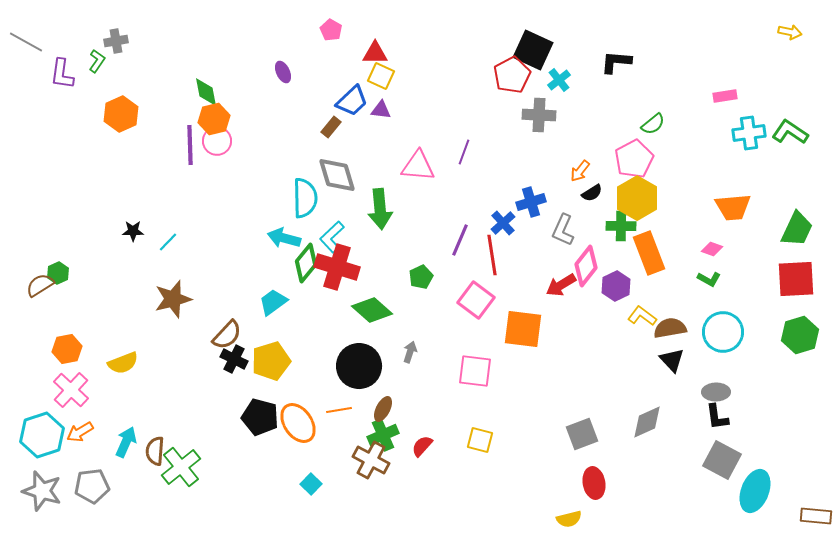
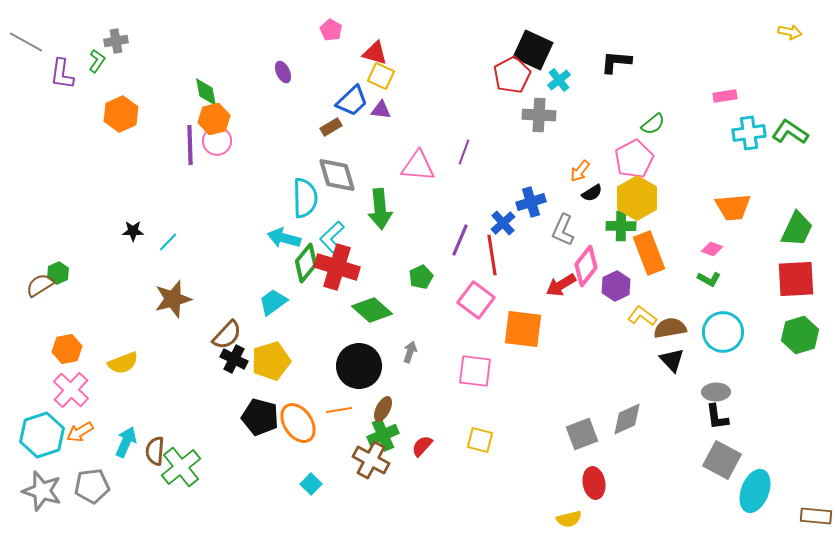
red triangle at (375, 53): rotated 16 degrees clockwise
brown rectangle at (331, 127): rotated 20 degrees clockwise
gray diamond at (647, 422): moved 20 px left, 3 px up
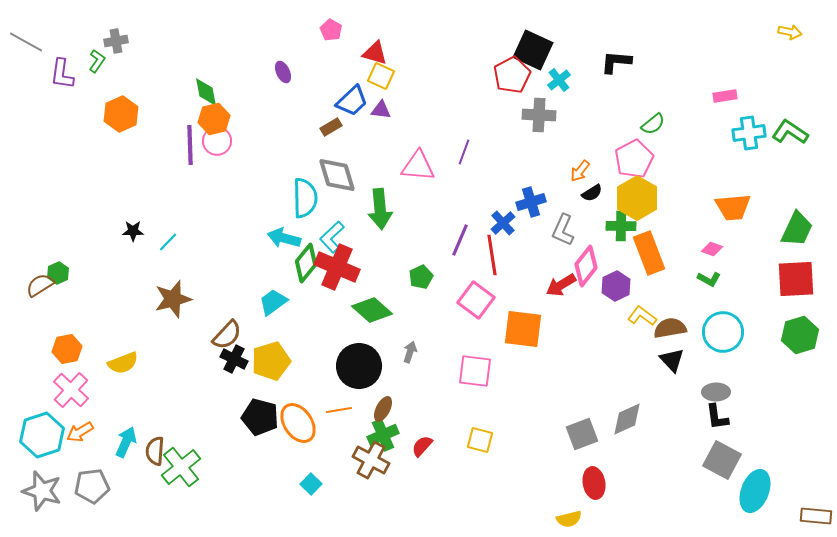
red cross at (337, 267): rotated 6 degrees clockwise
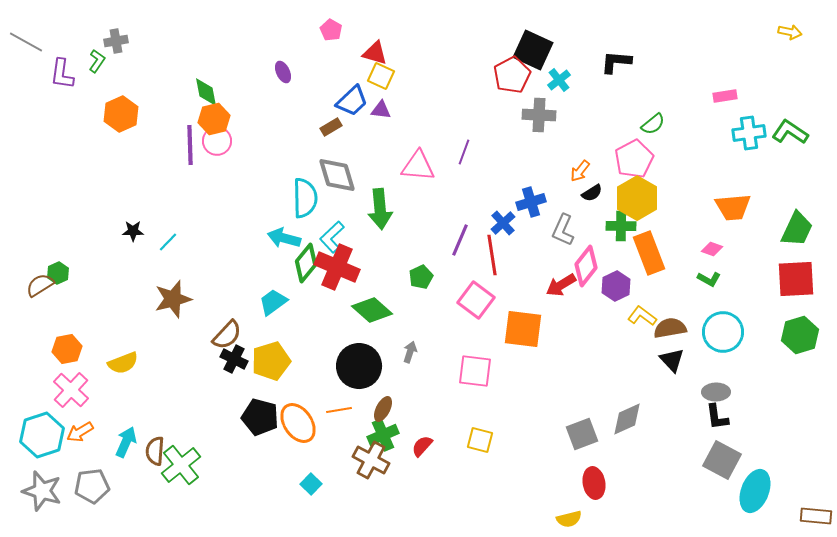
green cross at (181, 467): moved 2 px up
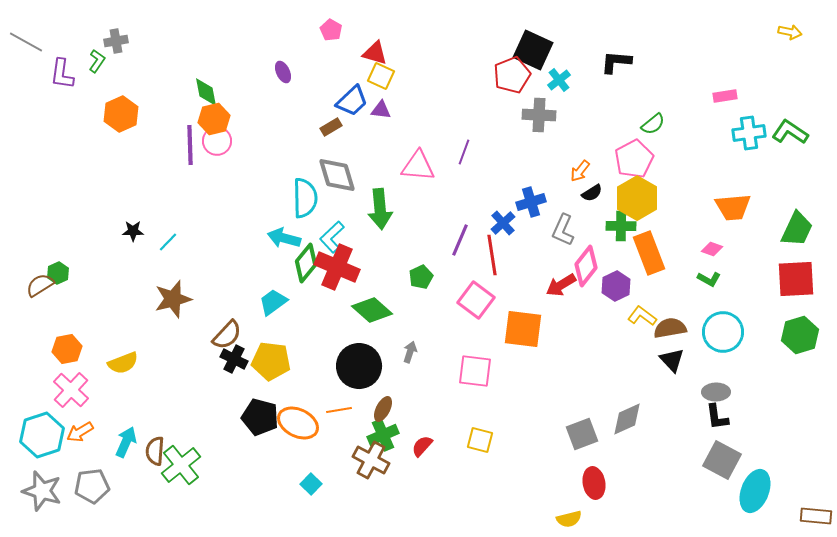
red pentagon at (512, 75): rotated 6 degrees clockwise
yellow pentagon at (271, 361): rotated 24 degrees clockwise
orange ellipse at (298, 423): rotated 30 degrees counterclockwise
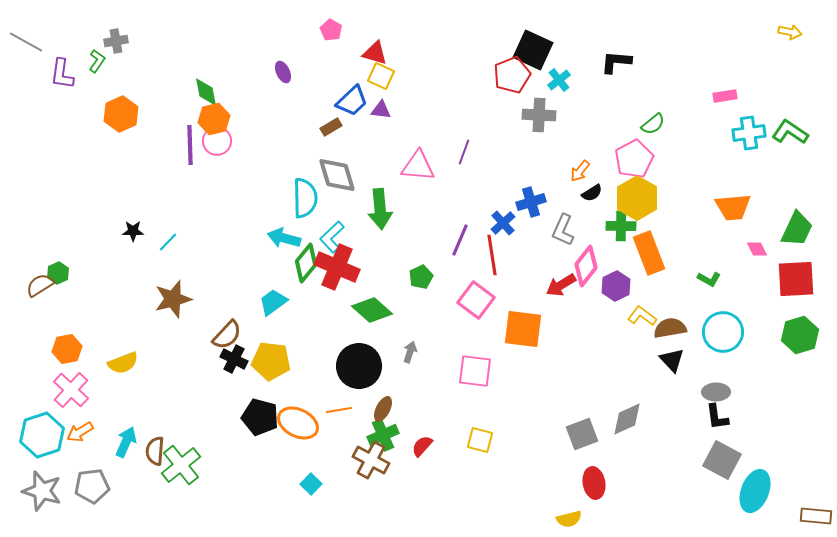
pink diamond at (712, 249): moved 45 px right; rotated 45 degrees clockwise
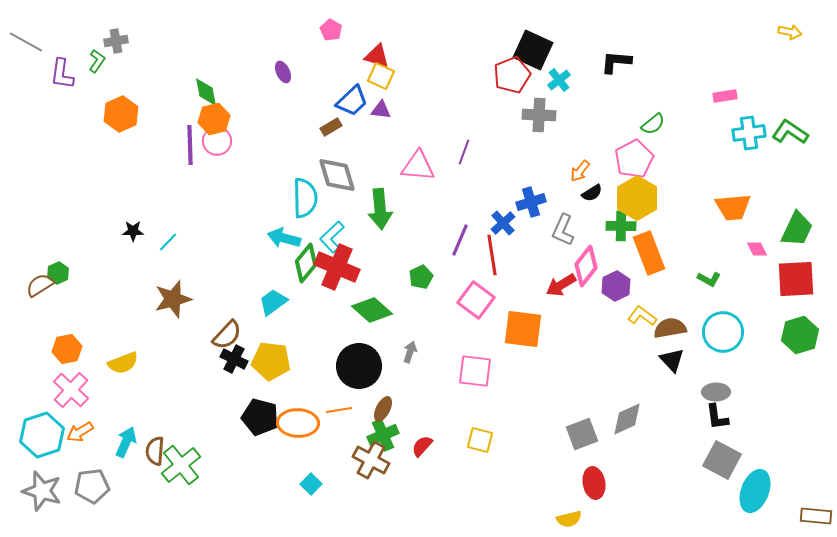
red triangle at (375, 53): moved 2 px right, 3 px down
orange ellipse at (298, 423): rotated 24 degrees counterclockwise
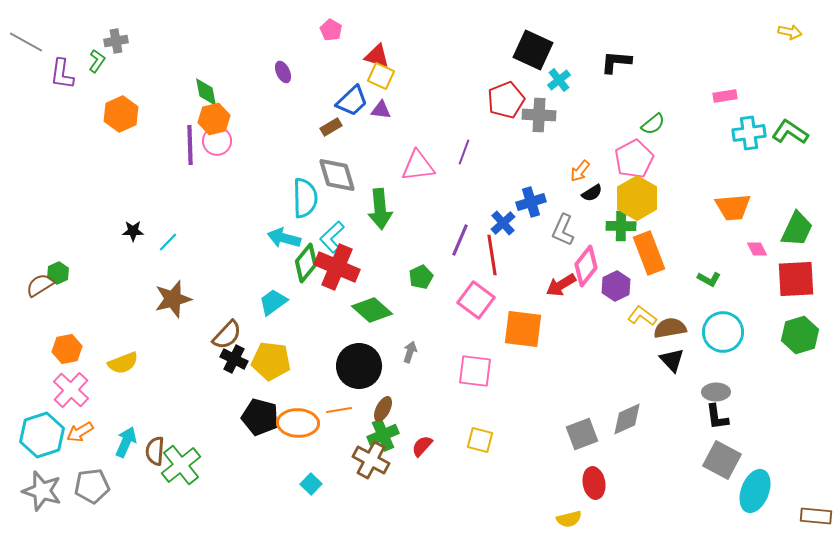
red pentagon at (512, 75): moved 6 px left, 25 px down
pink triangle at (418, 166): rotated 12 degrees counterclockwise
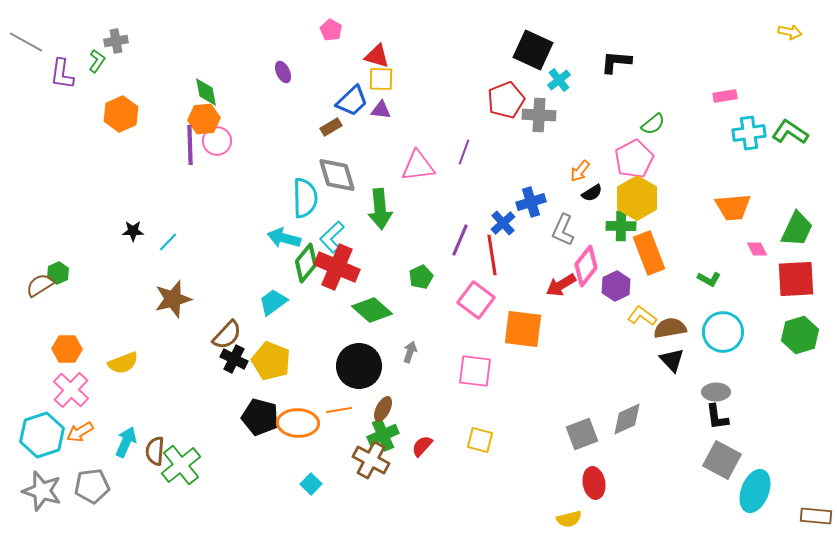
yellow square at (381, 76): moved 3 px down; rotated 24 degrees counterclockwise
orange hexagon at (214, 119): moved 10 px left; rotated 8 degrees clockwise
orange hexagon at (67, 349): rotated 12 degrees clockwise
yellow pentagon at (271, 361): rotated 15 degrees clockwise
